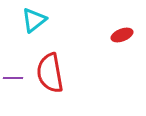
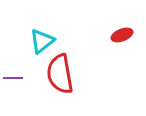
cyan triangle: moved 8 px right, 21 px down
red semicircle: moved 10 px right, 1 px down
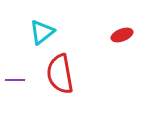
cyan triangle: moved 9 px up
purple line: moved 2 px right, 2 px down
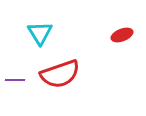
cyan triangle: moved 2 px left, 1 px down; rotated 24 degrees counterclockwise
red semicircle: rotated 99 degrees counterclockwise
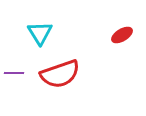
red ellipse: rotated 10 degrees counterclockwise
purple line: moved 1 px left, 7 px up
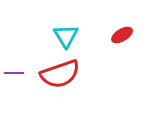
cyan triangle: moved 26 px right, 3 px down
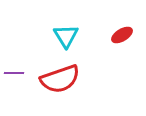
red semicircle: moved 5 px down
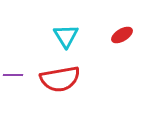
purple line: moved 1 px left, 2 px down
red semicircle: rotated 9 degrees clockwise
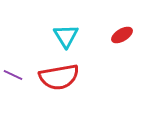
purple line: rotated 24 degrees clockwise
red semicircle: moved 1 px left, 2 px up
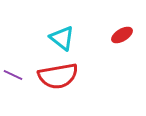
cyan triangle: moved 4 px left, 2 px down; rotated 20 degrees counterclockwise
red semicircle: moved 1 px left, 1 px up
